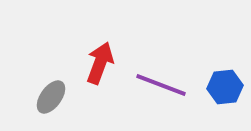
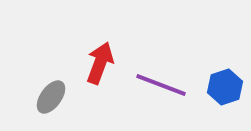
blue hexagon: rotated 12 degrees counterclockwise
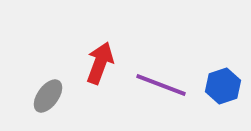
blue hexagon: moved 2 px left, 1 px up
gray ellipse: moved 3 px left, 1 px up
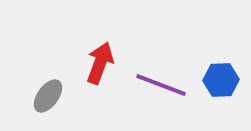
blue hexagon: moved 2 px left, 6 px up; rotated 16 degrees clockwise
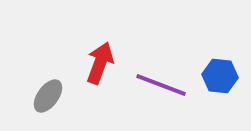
blue hexagon: moved 1 px left, 4 px up; rotated 8 degrees clockwise
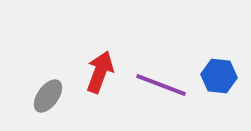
red arrow: moved 9 px down
blue hexagon: moved 1 px left
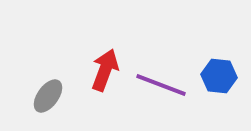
red arrow: moved 5 px right, 2 px up
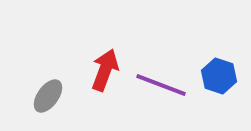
blue hexagon: rotated 12 degrees clockwise
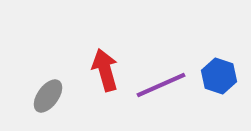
red arrow: rotated 36 degrees counterclockwise
purple line: rotated 45 degrees counterclockwise
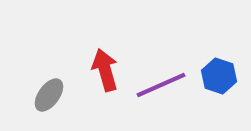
gray ellipse: moved 1 px right, 1 px up
